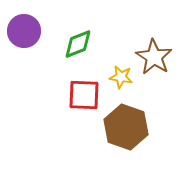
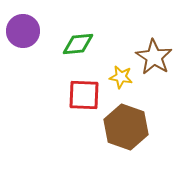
purple circle: moved 1 px left
green diamond: rotated 16 degrees clockwise
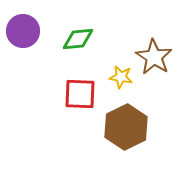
green diamond: moved 5 px up
red square: moved 4 px left, 1 px up
brown hexagon: rotated 15 degrees clockwise
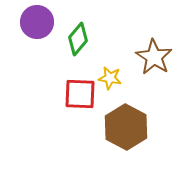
purple circle: moved 14 px right, 9 px up
green diamond: rotated 44 degrees counterclockwise
yellow star: moved 11 px left, 1 px down
brown hexagon: rotated 6 degrees counterclockwise
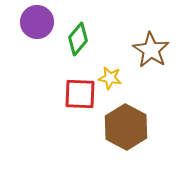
brown star: moved 3 px left, 7 px up
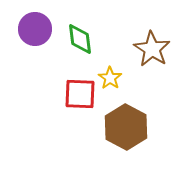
purple circle: moved 2 px left, 7 px down
green diamond: moved 2 px right; rotated 48 degrees counterclockwise
brown star: moved 1 px right, 1 px up
yellow star: rotated 25 degrees clockwise
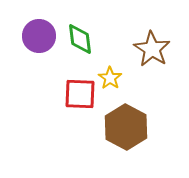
purple circle: moved 4 px right, 7 px down
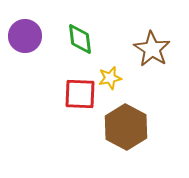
purple circle: moved 14 px left
yellow star: rotated 25 degrees clockwise
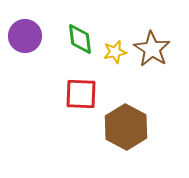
yellow star: moved 5 px right, 26 px up
red square: moved 1 px right
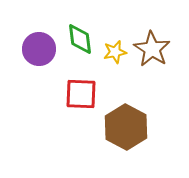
purple circle: moved 14 px right, 13 px down
